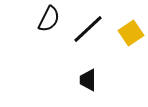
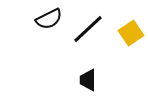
black semicircle: rotated 36 degrees clockwise
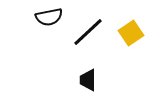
black semicircle: moved 2 px up; rotated 16 degrees clockwise
black line: moved 3 px down
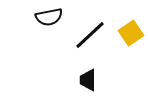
black line: moved 2 px right, 3 px down
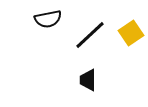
black semicircle: moved 1 px left, 2 px down
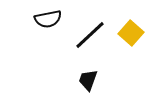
yellow square: rotated 15 degrees counterclockwise
black trapezoid: rotated 20 degrees clockwise
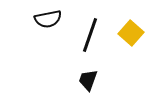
black line: rotated 28 degrees counterclockwise
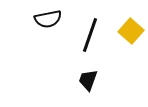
yellow square: moved 2 px up
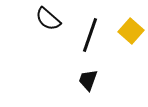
black semicircle: rotated 52 degrees clockwise
